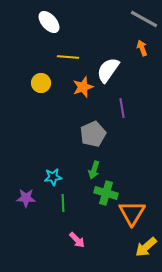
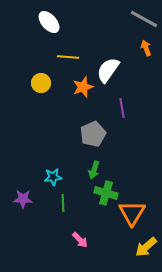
orange arrow: moved 4 px right
purple star: moved 3 px left, 1 px down
pink arrow: moved 3 px right
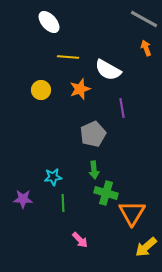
white semicircle: rotated 96 degrees counterclockwise
yellow circle: moved 7 px down
orange star: moved 3 px left, 2 px down
green arrow: rotated 24 degrees counterclockwise
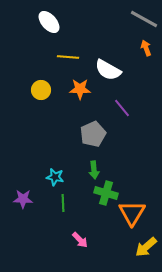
orange star: rotated 20 degrees clockwise
purple line: rotated 30 degrees counterclockwise
cyan star: moved 2 px right; rotated 18 degrees clockwise
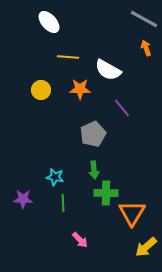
green cross: rotated 15 degrees counterclockwise
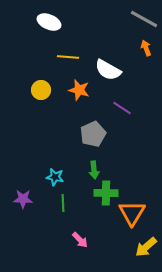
white ellipse: rotated 25 degrees counterclockwise
orange star: moved 1 px left, 1 px down; rotated 15 degrees clockwise
purple line: rotated 18 degrees counterclockwise
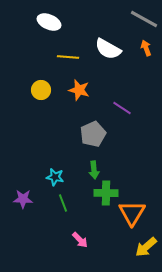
white semicircle: moved 21 px up
green line: rotated 18 degrees counterclockwise
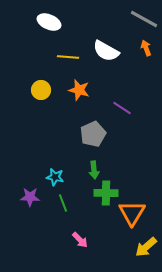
white semicircle: moved 2 px left, 2 px down
purple star: moved 7 px right, 2 px up
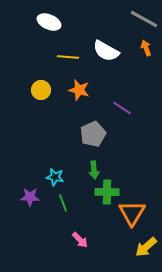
green cross: moved 1 px right, 1 px up
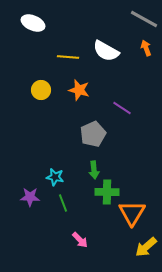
white ellipse: moved 16 px left, 1 px down
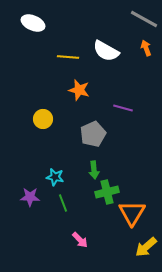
yellow circle: moved 2 px right, 29 px down
purple line: moved 1 px right; rotated 18 degrees counterclockwise
green cross: rotated 15 degrees counterclockwise
